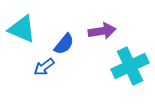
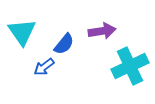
cyan triangle: moved 3 px down; rotated 32 degrees clockwise
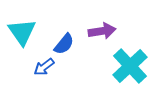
cyan cross: rotated 18 degrees counterclockwise
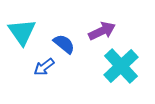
purple arrow: rotated 16 degrees counterclockwise
blue semicircle: rotated 90 degrees counterclockwise
cyan cross: moved 9 px left
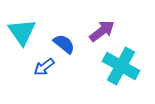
purple arrow: rotated 12 degrees counterclockwise
cyan cross: rotated 18 degrees counterclockwise
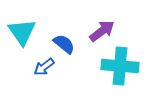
cyan cross: moved 1 px left; rotated 24 degrees counterclockwise
